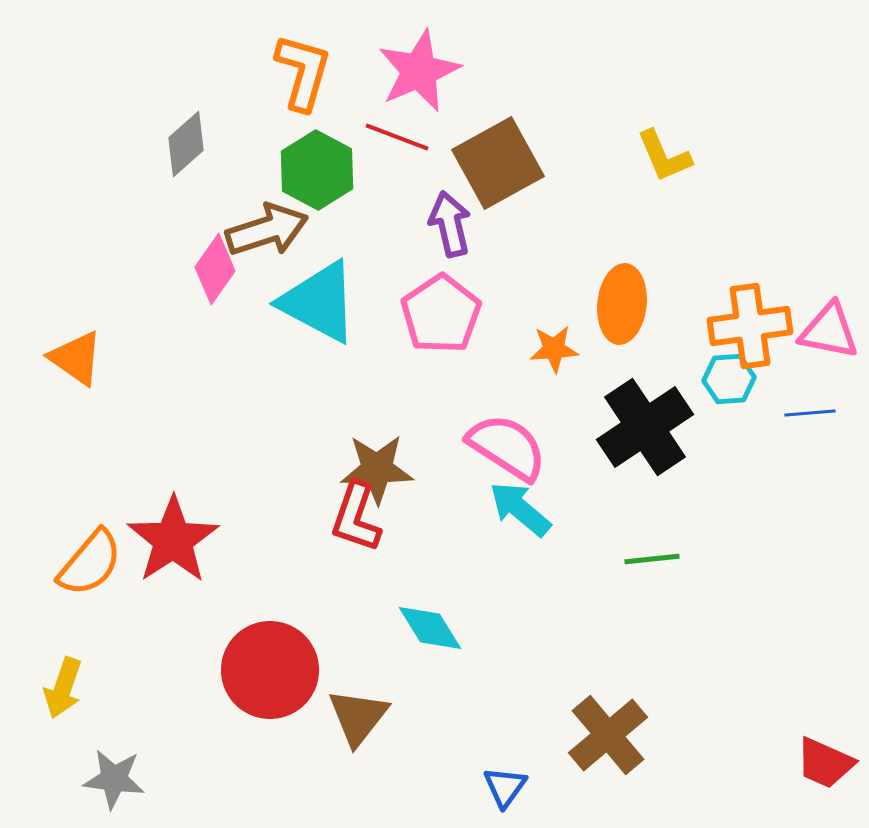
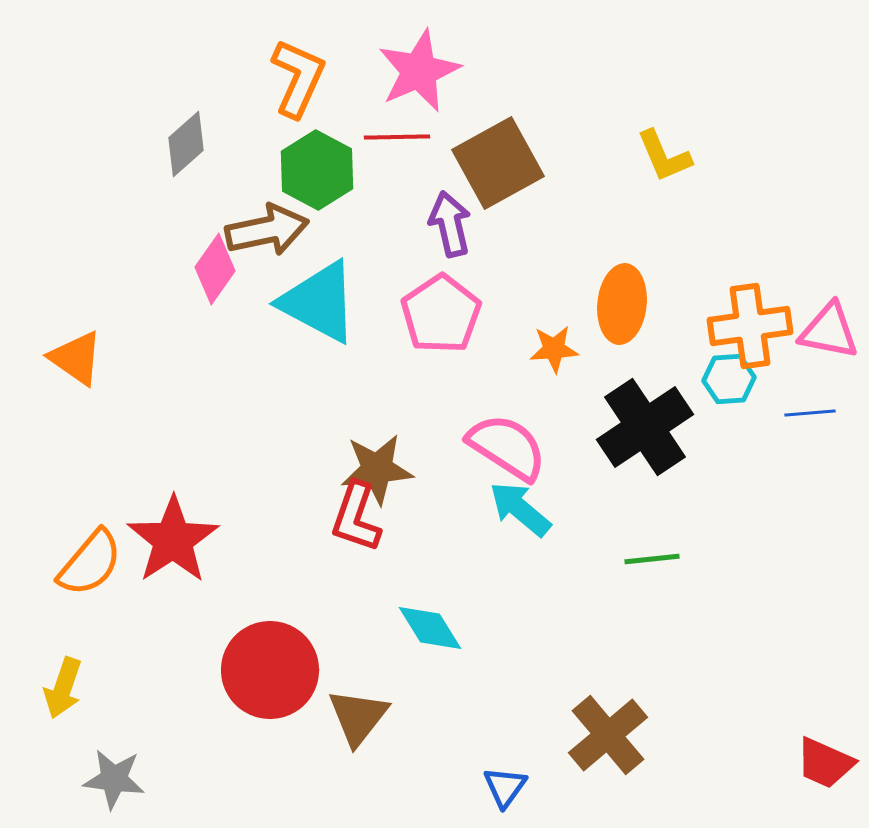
orange L-shape: moved 5 px left, 6 px down; rotated 8 degrees clockwise
red line: rotated 22 degrees counterclockwise
brown arrow: rotated 6 degrees clockwise
brown star: rotated 4 degrees counterclockwise
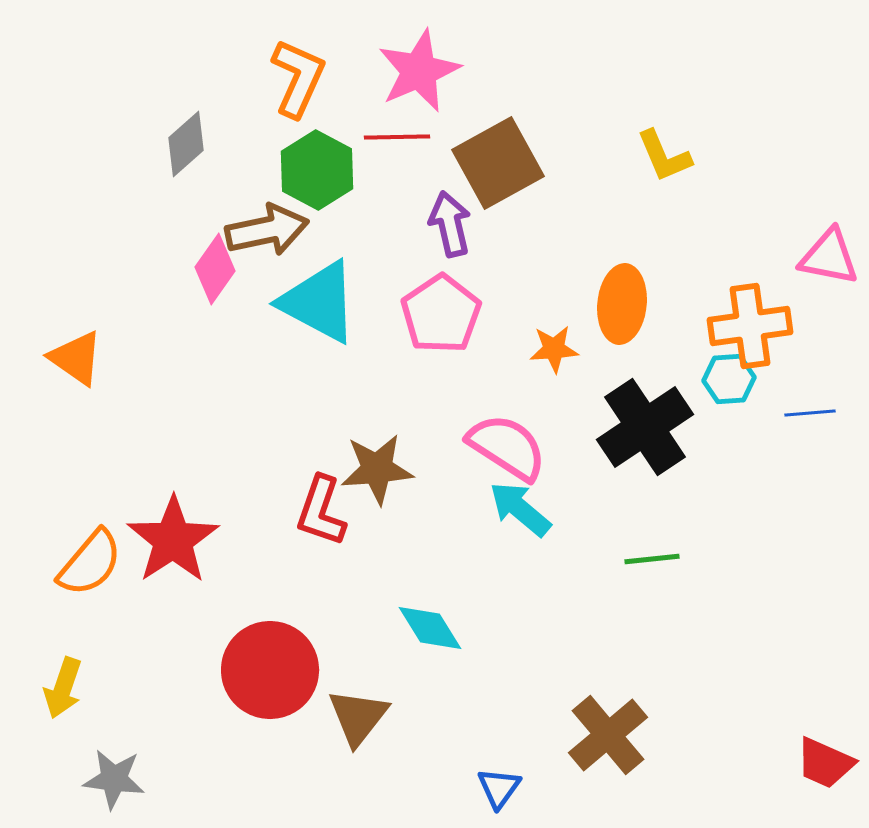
pink triangle: moved 74 px up
red L-shape: moved 35 px left, 6 px up
blue triangle: moved 6 px left, 1 px down
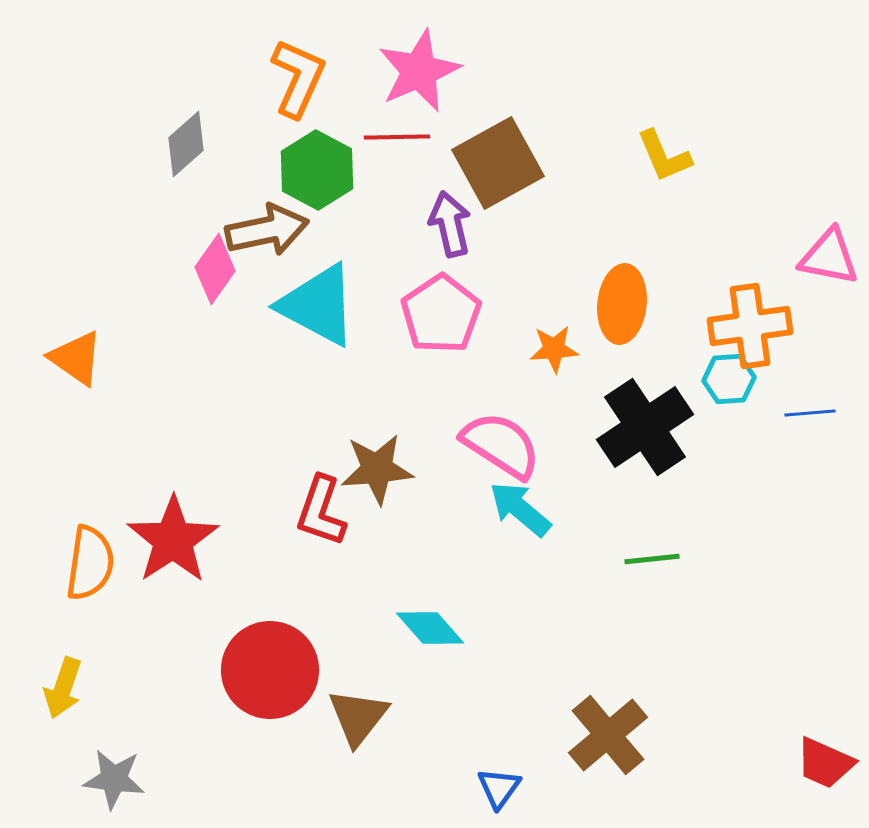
cyan triangle: moved 1 px left, 3 px down
pink semicircle: moved 6 px left, 2 px up
orange semicircle: rotated 32 degrees counterclockwise
cyan diamond: rotated 10 degrees counterclockwise
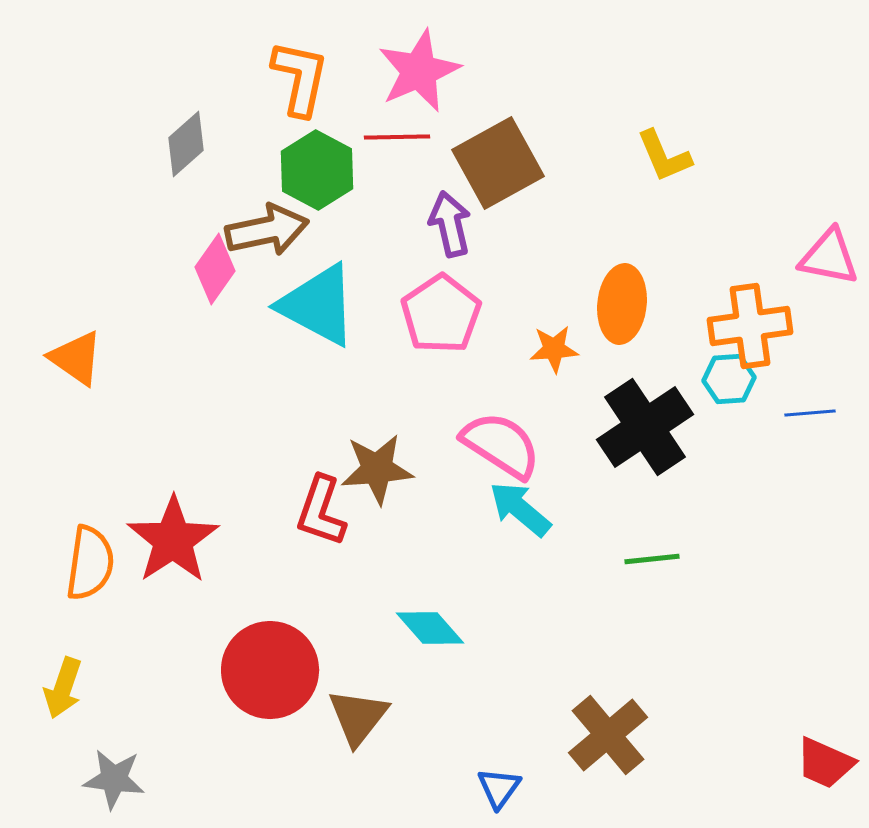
orange L-shape: moved 2 px right; rotated 12 degrees counterclockwise
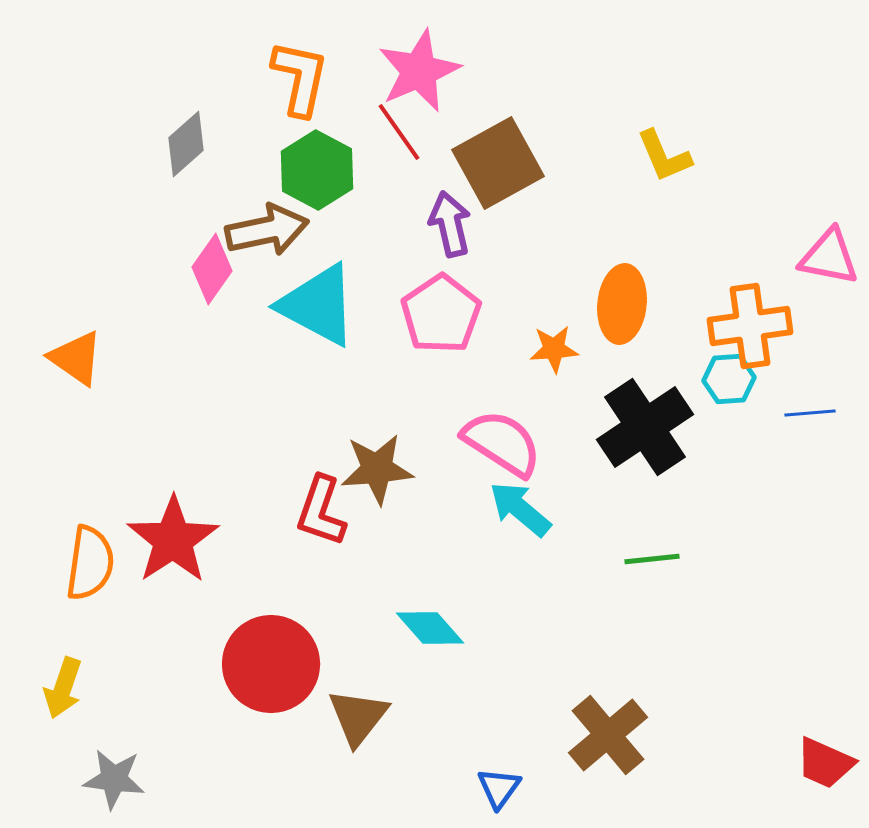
red line: moved 2 px right, 5 px up; rotated 56 degrees clockwise
pink diamond: moved 3 px left
pink semicircle: moved 1 px right, 2 px up
red circle: moved 1 px right, 6 px up
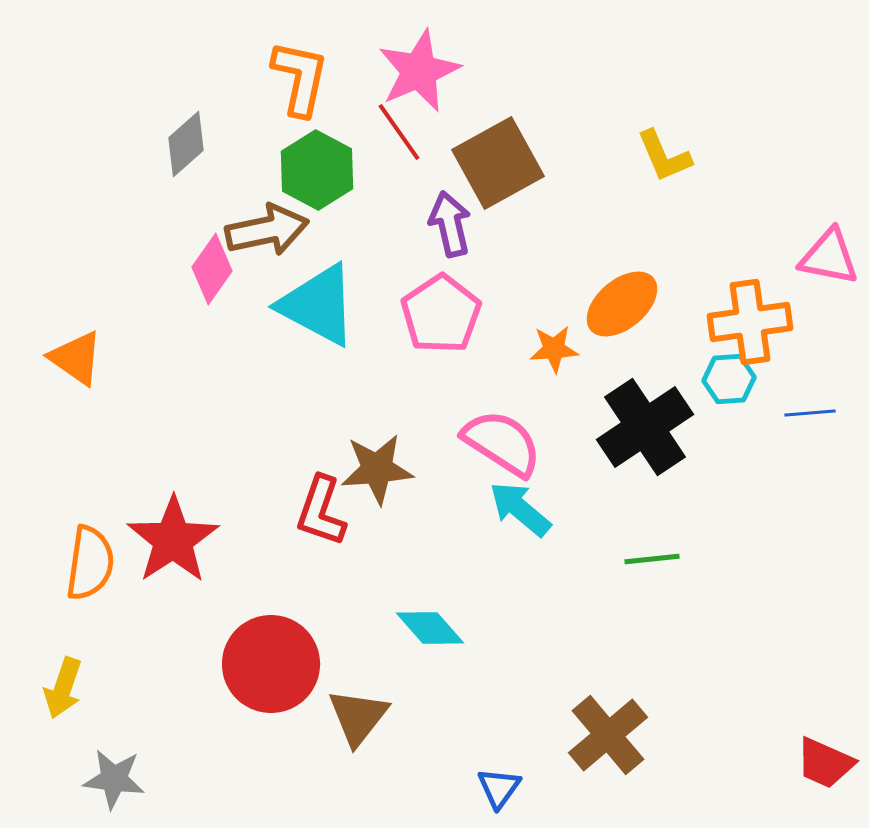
orange ellipse: rotated 44 degrees clockwise
orange cross: moved 4 px up
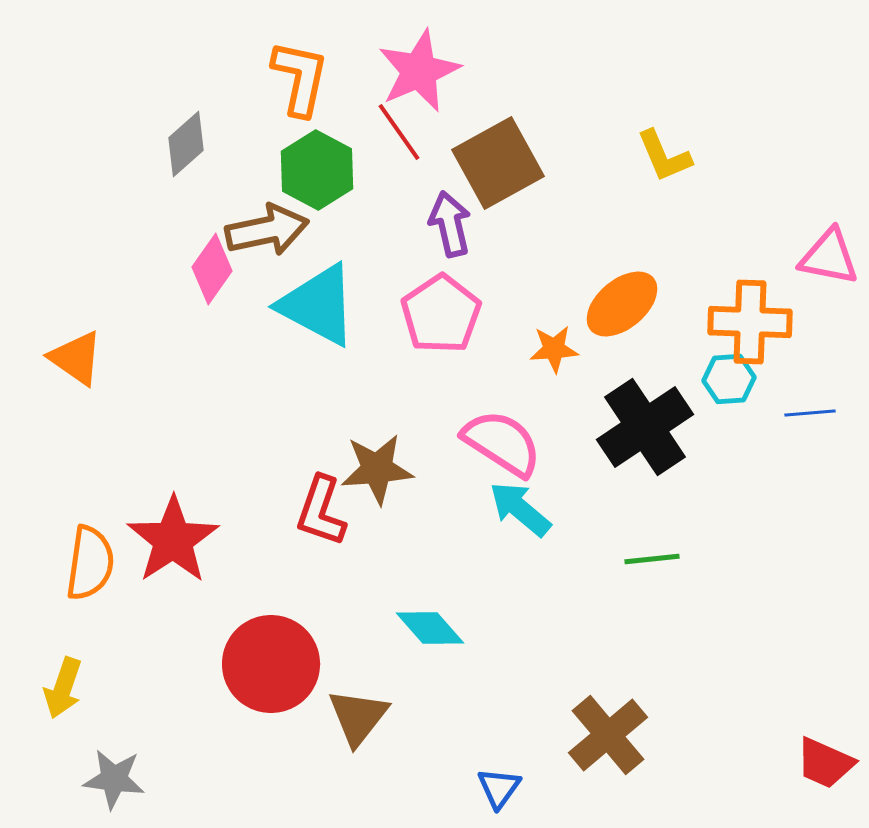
orange cross: rotated 10 degrees clockwise
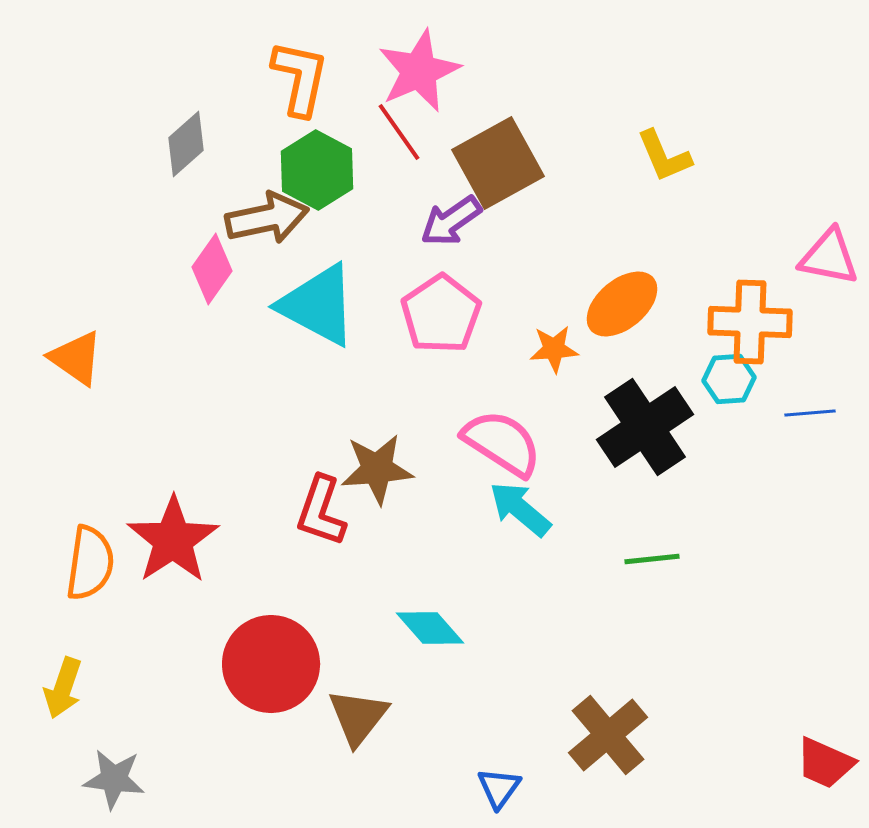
purple arrow: moved 1 px right, 3 px up; rotated 112 degrees counterclockwise
brown arrow: moved 12 px up
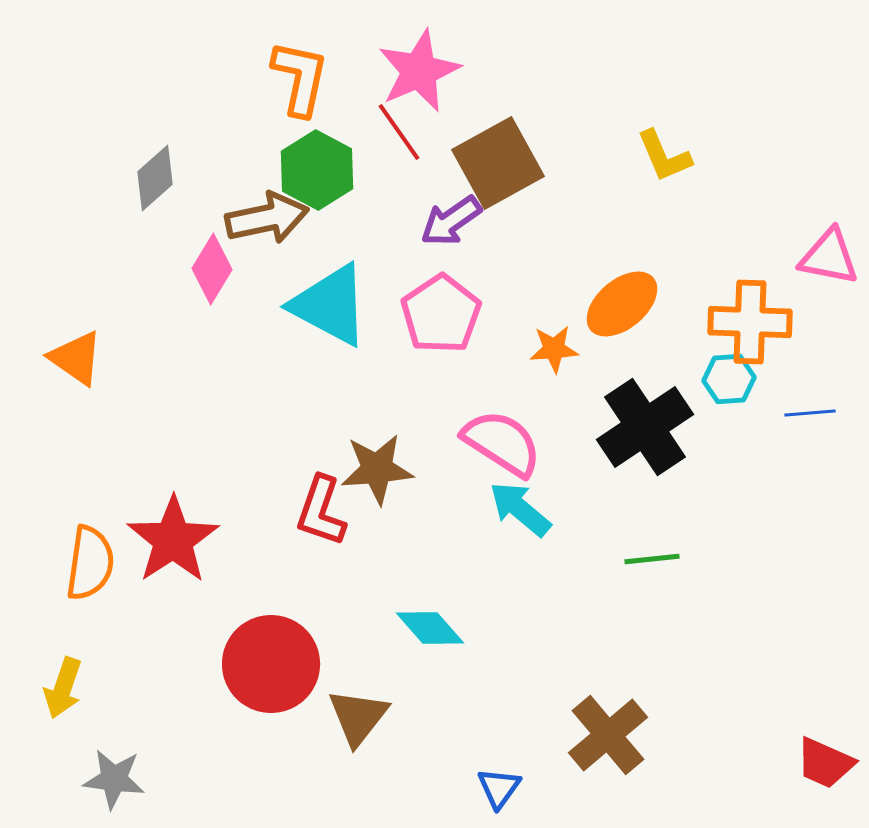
gray diamond: moved 31 px left, 34 px down
pink diamond: rotated 4 degrees counterclockwise
cyan triangle: moved 12 px right
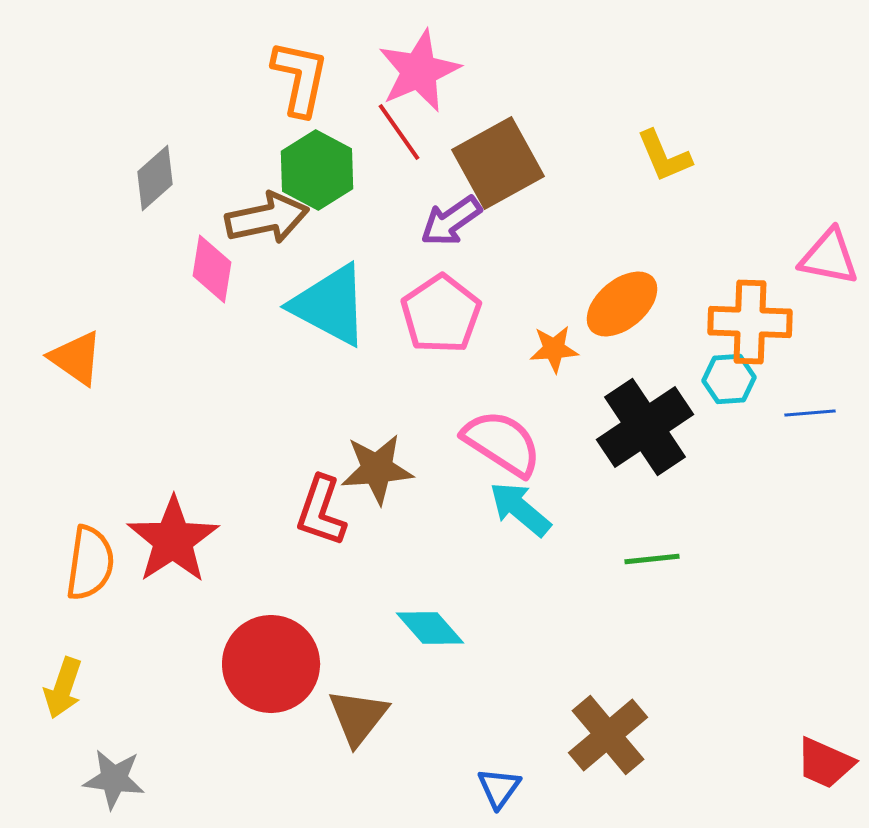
pink diamond: rotated 22 degrees counterclockwise
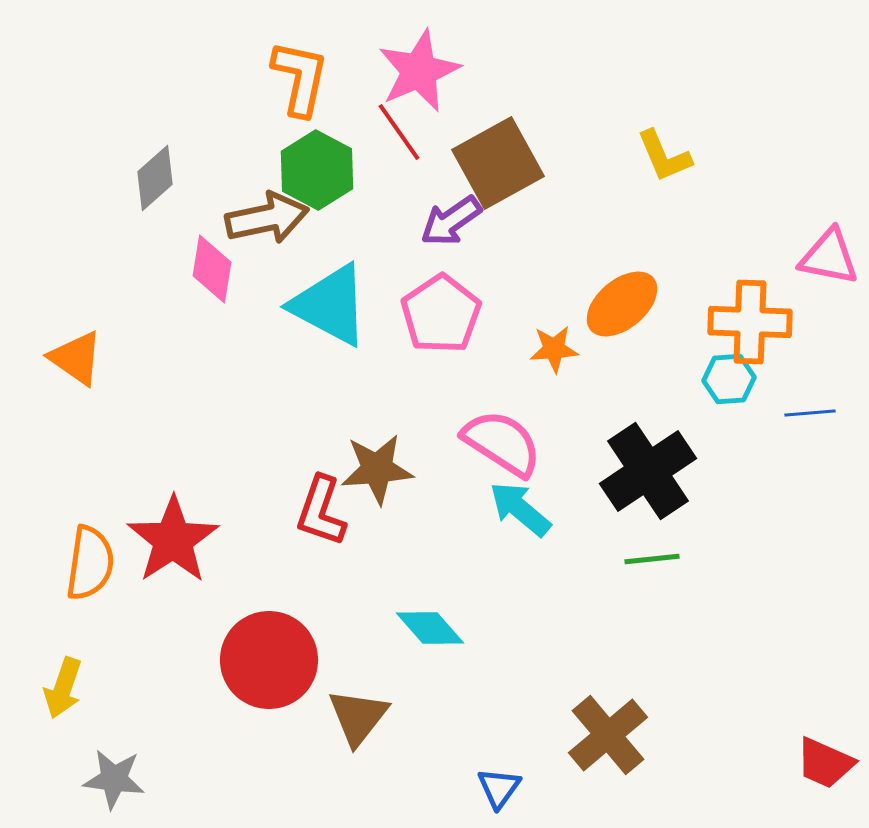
black cross: moved 3 px right, 44 px down
red circle: moved 2 px left, 4 px up
